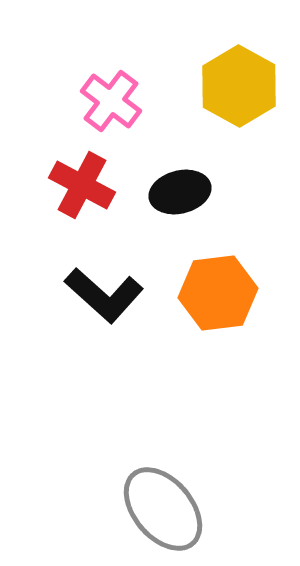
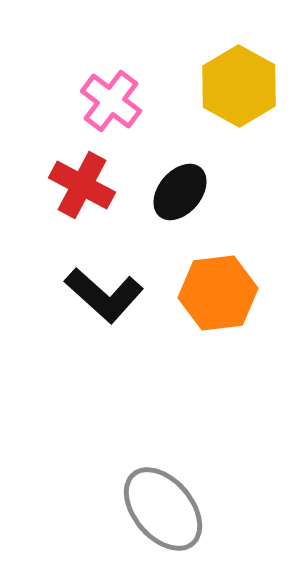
black ellipse: rotated 36 degrees counterclockwise
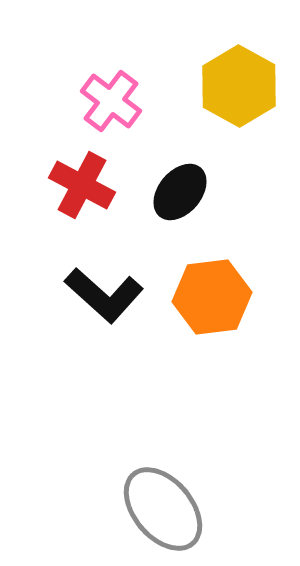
orange hexagon: moved 6 px left, 4 px down
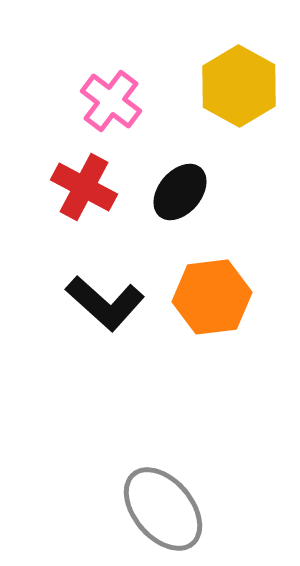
red cross: moved 2 px right, 2 px down
black L-shape: moved 1 px right, 8 px down
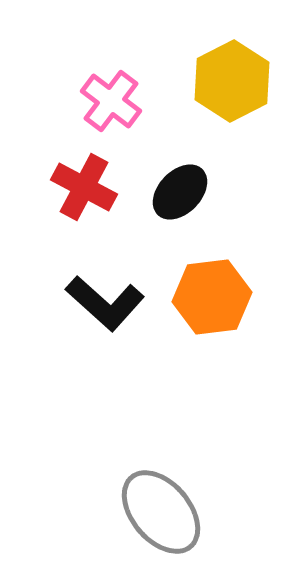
yellow hexagon: moved 7 px left, 5 px up; rotated 4 degrees clockwise
black ellipse: rotated 4 degrees clockwise
gray ellipse: moved 2 px left, 3 px down
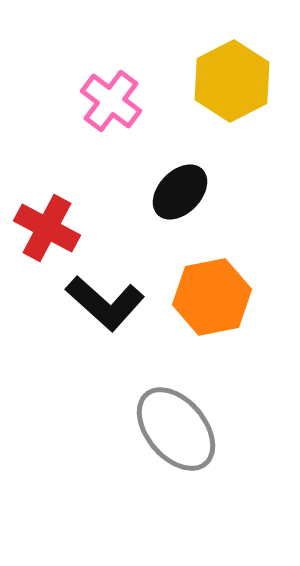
red cross: moved 37 px left, 41 px down
orange hexagon: rotated 4 degrees counterclockwise
gray ellipse: moved 15 px right, 83 px up
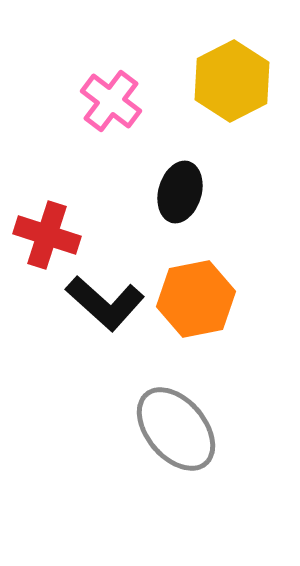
black ellipse: rotated 28 degrees counterclockwise
red cross: moved 7 px down; rotated 10 degrees counterclockwise
orange hexagon: moved 16 px left, 2 px down
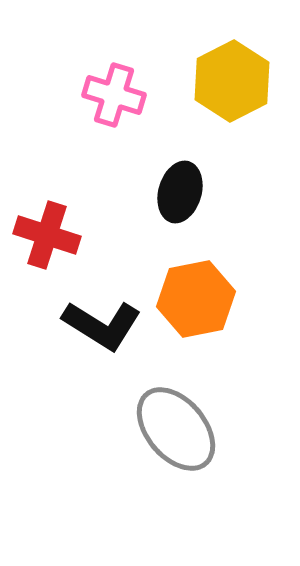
pink cross: moved 3 px right, 6 px up; rotated 20 degrees counterclockwise
black L-shape: moved 3 px left, 22 px down; rotated 10 degrees counterclockwise
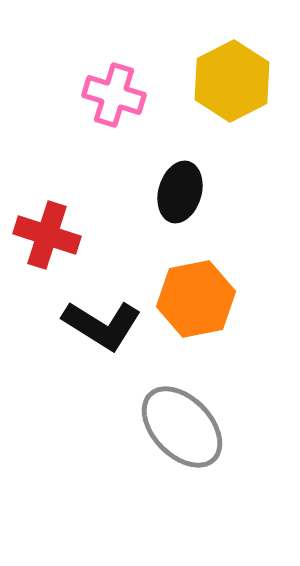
gray ellipse: moved 6 px right, 2 px up; rotated 4 degrees counterclockwise
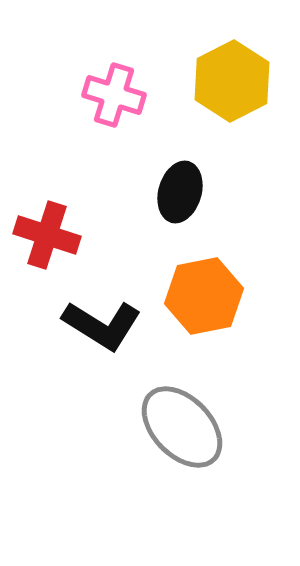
orange hexagon: moved 8 px right, 3 px up
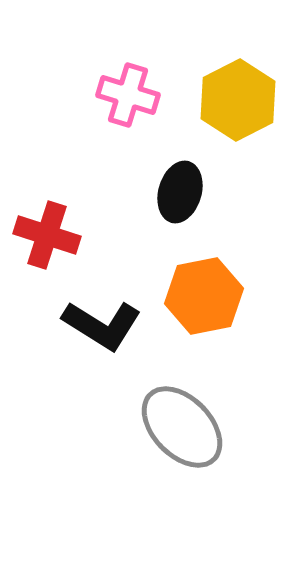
yellow hexagon: moved 6 px right, 19 px down
pink cross: moved 14 px right
